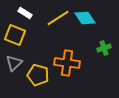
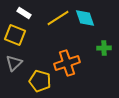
white rectangle: moved 1 px left
cyan diamond: rotated 15 degrees clockwise
green cross: rotated 16 degrees clockwise
orange cross: rotated 25 degrees counterclockwise
yellow pentagon: moved 2 px right, 6 px down
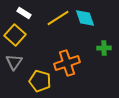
yellow square: rotated 20 degrees clockwise
gray triangle: moved 1 px up; rotated 12 degrees counterclockwise
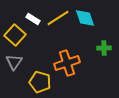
white rectangle: moved 9 px right, 6 px down
yellow pentagon: moved 1 px down
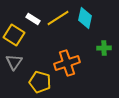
cyan diamond: rotated 30 degrees clockwise
yellow square: moved 1 px left; rotated 10 degrees counterclockwise
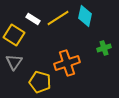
cyan diamond: moved 2 px up
green cross: rotated 16 degrees counterclockwise
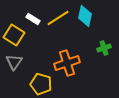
yellow pentagon: moved 1 px right, 2 px down
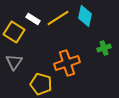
yellow square: moved 3 px up
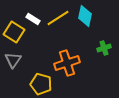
gray triangle: moved 1 px left, 2 px up
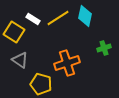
gray triangle: moved 7 px right; rotated 30 degrees counterclockwise
